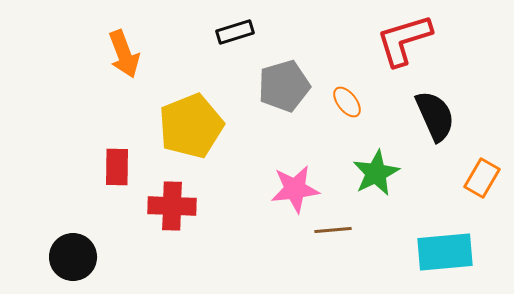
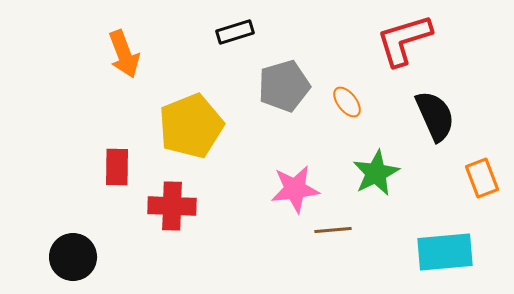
orange rectangle: rotated 51 degrees counterclockwise
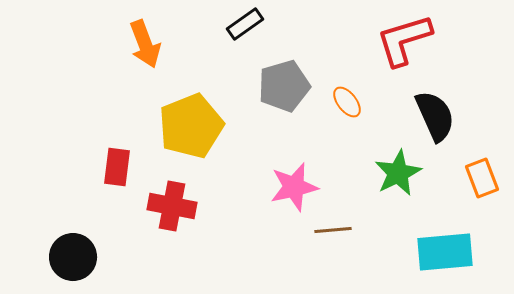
black rectangle: moved 10 px right, 8 px up; rotated 18 degrees counterclockwise
orange arrow: moved 21 px right, 10 px up
red rectangle: rotated 6 degrees clockwise
green star: moved 22 px right
pink star: moved 1 px left, 2 px up; rotated 6 degrees counterclockwise
red cross: rotated 9 degrees clockwise
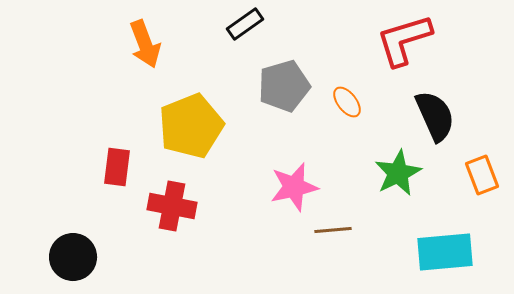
orange rectangle: moved 3 px up
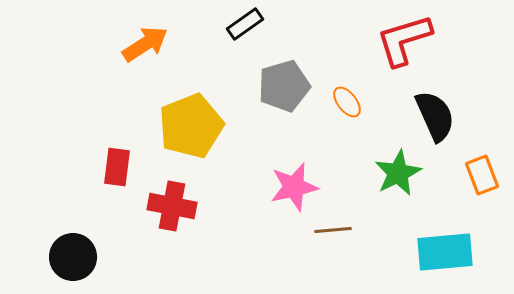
orange arrow: rotated 102 degrees counterclockwise
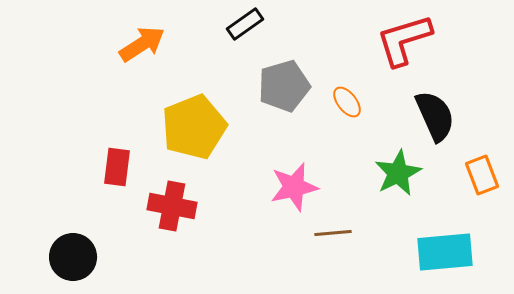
orange arrow: moved 3 px left
yellow pentagon: moved 3 px right, 1 px down
brown line: moved 3 px down
